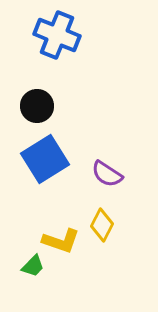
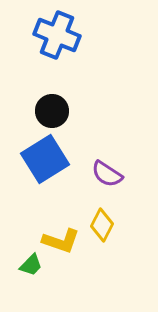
black circle: moved 15 px right, 5 px down
green trapezoid: moved 2 px left, 1 px up
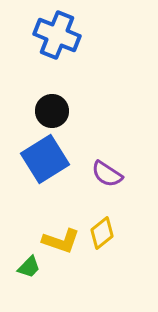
yellow diamond: moved 8 px down; rotated 24 degrees clockwise
green trapezoid: moved 2 px left, 2 px down
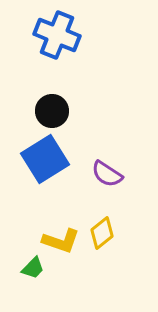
green trapezoid: moved 4 px right, 1 px down
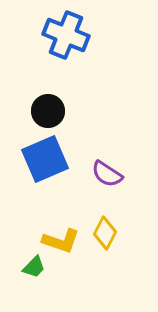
blue cross: moved 9 px right
black circle: moved 4 px left
blue square: rotated 9 degrees clockwise
yellow diamond: moved 3 px right; rotated 24 degrees counterclockwise
green trapezoid: moved 1 px right, 1 px up
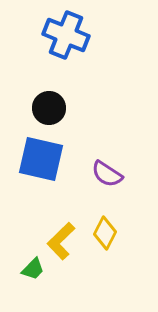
black circle: moved 1 px right, 3 px up
blue square: moved 4 px left; rotated 36 degrees clockwise
yellow L-shape: rotated 117 degrees clockwise
green trapezoid: moved 1 px left, 2 px down
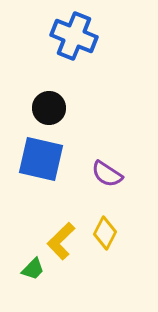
blue cross: moved 8 px right, 1 px down
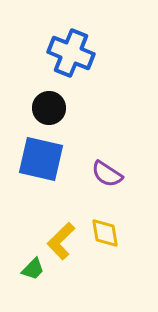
blue cross: moved 3 px left, 17 px down
yellow diamond: rotated 36 degrees counterclockwise
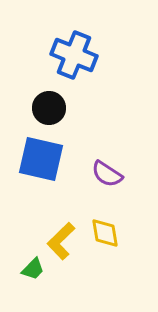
blue cross: moved 3 px right, 2 px down
